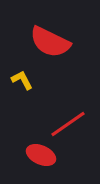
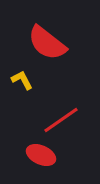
red semicircle: moved 3 px left, 1 px down; rotated 12 degrees clockwise
red line: moved 7 px left, 4 px up
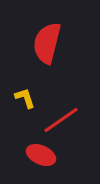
red semicircle: rotated 66 degrees clockwise
yellow L-shape: moved 3 px right, 18 px down; rotated 10 degrees clockwise
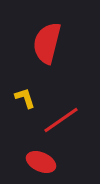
red ellipse: moved 7 px down
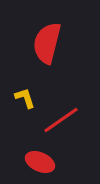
red ellipse: moved 1 px left
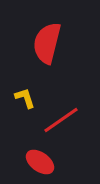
red ellipse: rotated 12 degrees clockwise
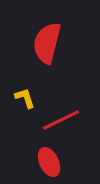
red line: rotated 9 degrees clockwise
red ellipse: moved 9 px right; rotated 28 degrees clockwise
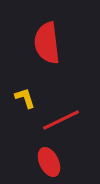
red semicircle: rotated 21 degrees counterclockwise
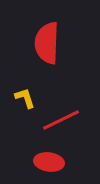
red semicircle: rotated 9 degrees clockwise
red ellipse: rotated 56 degrees counterclockwise
